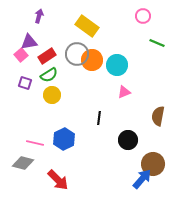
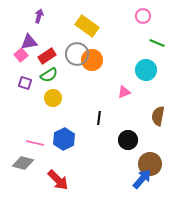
cyan circle: moved 29 px right, 5 px down
yellow circle: moved 1 px right, 3 px down
brown circle: moved 3 px left
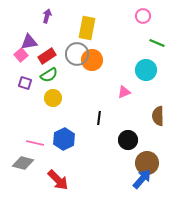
purple arrow: moved 8 px right
yellow rectangle: moved 2 px down; rotated 65 degrees clockwise
brown semicircle: rotated 12 degrees counterclockwise
brown circle: moved 3 px left, 1 px up
